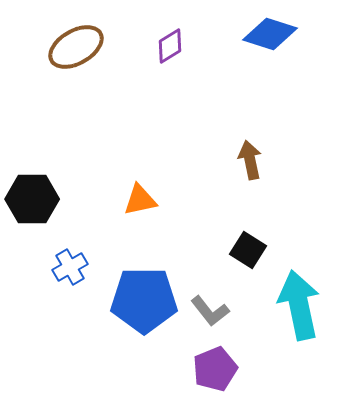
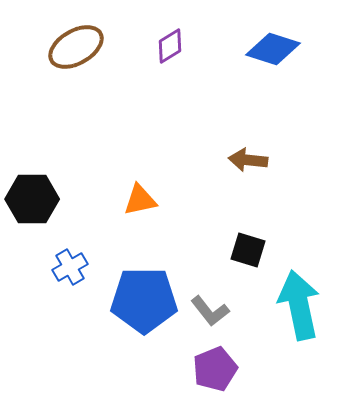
blue diamond: moved 3 px right, 15 px down
brown arrow: moved 2 px left; rotated 72 degrees counterclockwise
black square: rotated 15 degrees counterclockwise
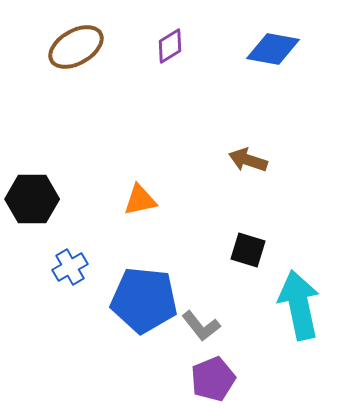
blue diamond: rotated 8 degrees counterclockwise
brown arrow: rotated 12 degrees clockwise
blue pentagon: rotated 6 degrees clockwise
gray L-shape: moved 9 px left, 15 px down
purple pentagon: moved 2 px left, 10 px down
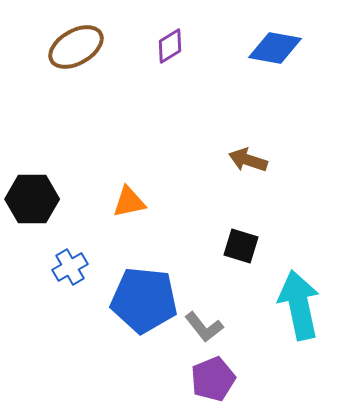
blue diamond: moved 2 px right, 1 px up
orange triangle: moved 11 px left, 2 px down
black square: moved 7 px left, 4 px up
gray L-shape: moved 3 px right, 1 px down
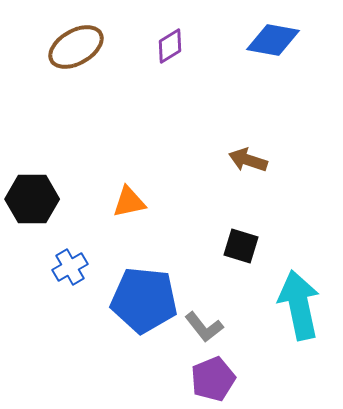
blue diamond: moved 2 px left, 8 px up
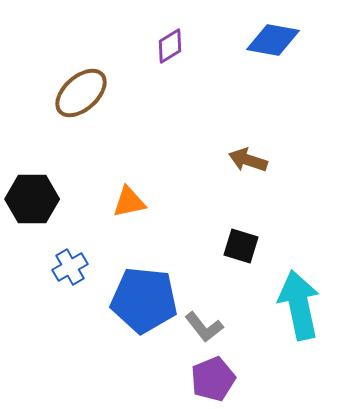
brown ellipse: moved 5 px right, 46 px down; rotated 12 degrees counterclockwise
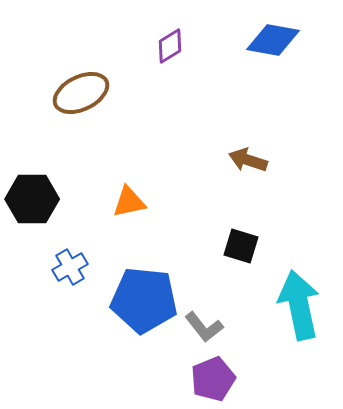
brown ellipse: rotated 16 degrees clockwise
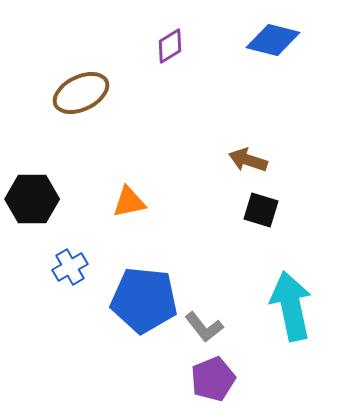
blue diamond: rotated 4 degrees clockwise
black square: moved 20 px right, 36 px up
cyan arrow: moved 8 px left, 1 px down
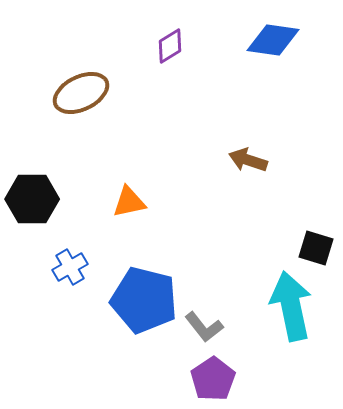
blue diamond: rotated 6 degrees counterclockwise
black square: moved 55 px right, 38 px down
blue pentagon: rotated 8 degrees clockwise
purple pentagon: rotated 12 degrees counterclockwise
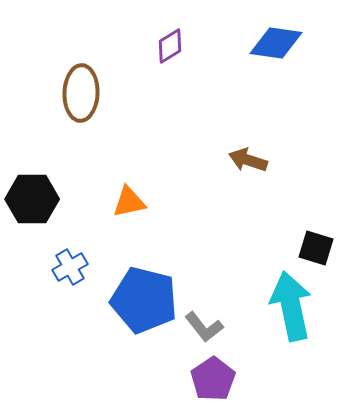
blue diamond: moved 3 px right, 3 px down
brown ellipse: rotated 62 degrees counterclockwise
